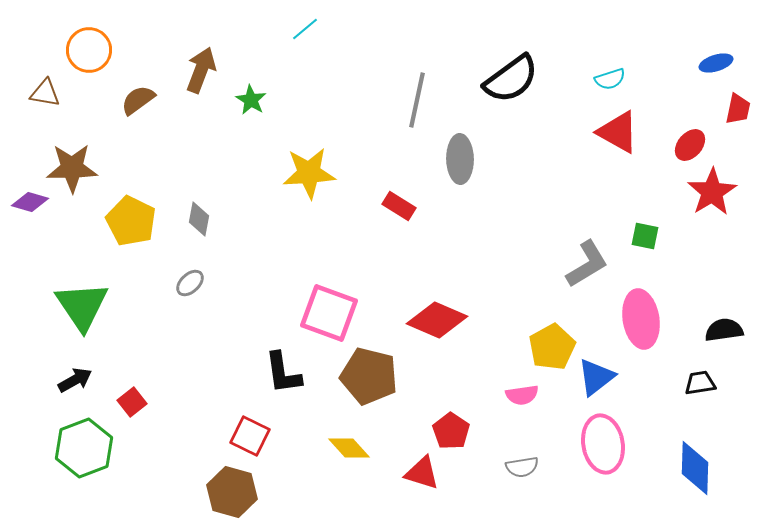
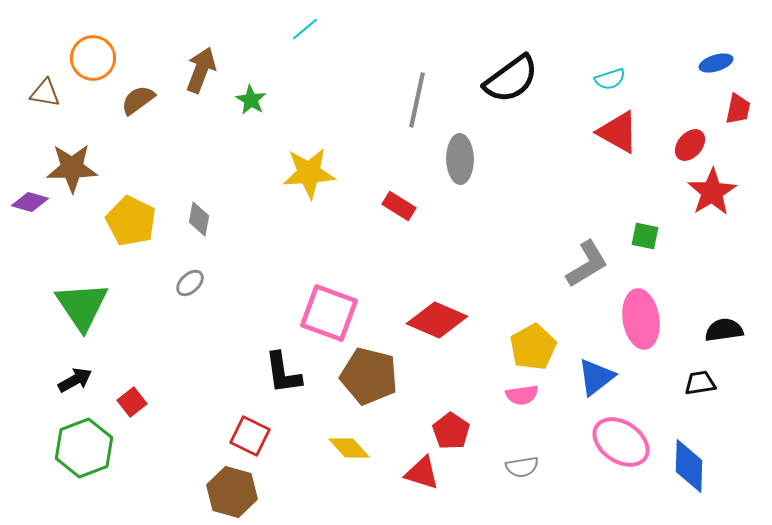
orange circle at (89, 50): moved 4 px right, 8 px down
yellow pentagon at (552, 347): moved 19 px left
pink ellipse at (603, 444): moved 18 px right, 2 px up; rotated 46 degrees counterclockwise
blue diamond at (695, 468): moved 6 px left, 2 px up
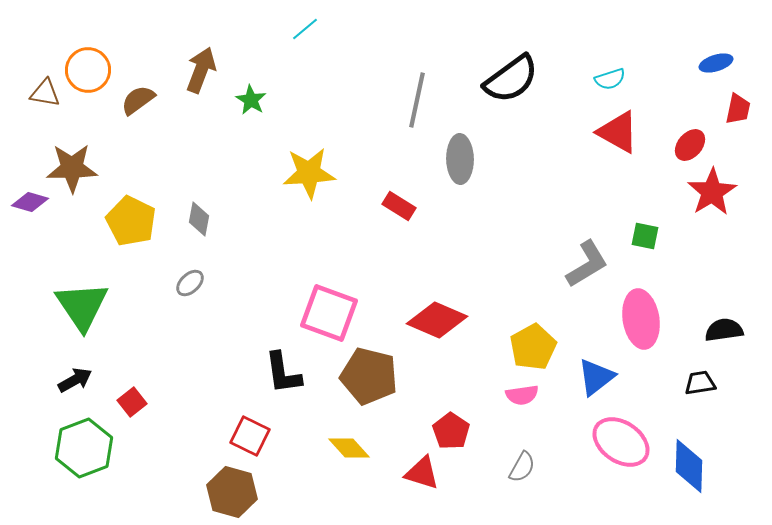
orange circle at (93, 58): moved 5 px left, 12 px down
gray semicircle at (522, 467): rotated 52 degrees counterclockwise
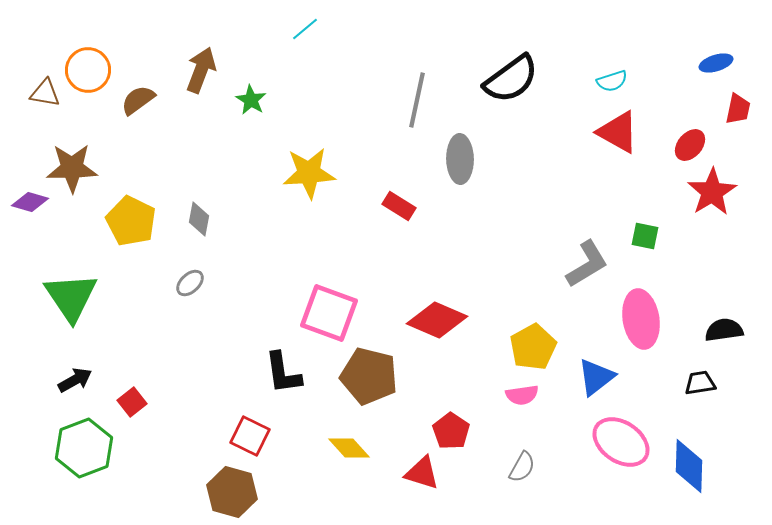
cyan semicircle at (610, 79): moved 2 px right, 2 px down
green triangle at (82, 306): moved 11 px left, 9 px up
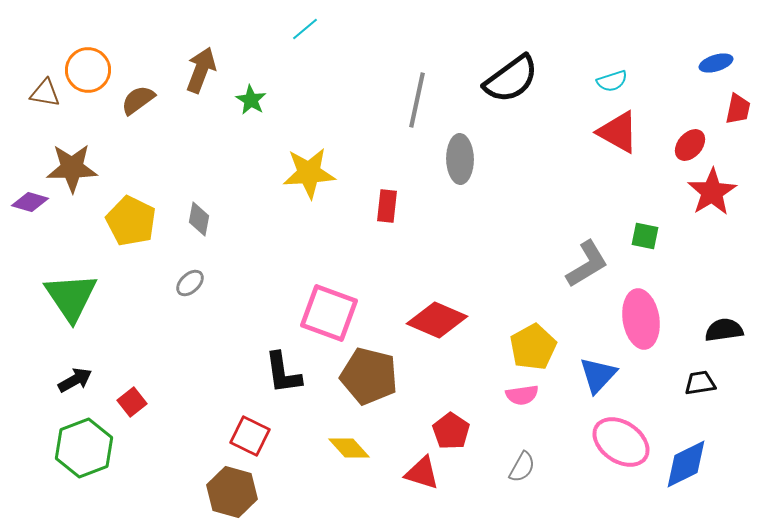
red rectangle at (399, 206): moved 12 px left; rotated 64 degrees clockwise
blue triangle at (596, 377): moved 2 px right, 2 px up; rotated 9 degrees counterclockwise
blue diamond at (689, 466): moved 3 px left, 2 px up; rotated 62 degrees clockwise
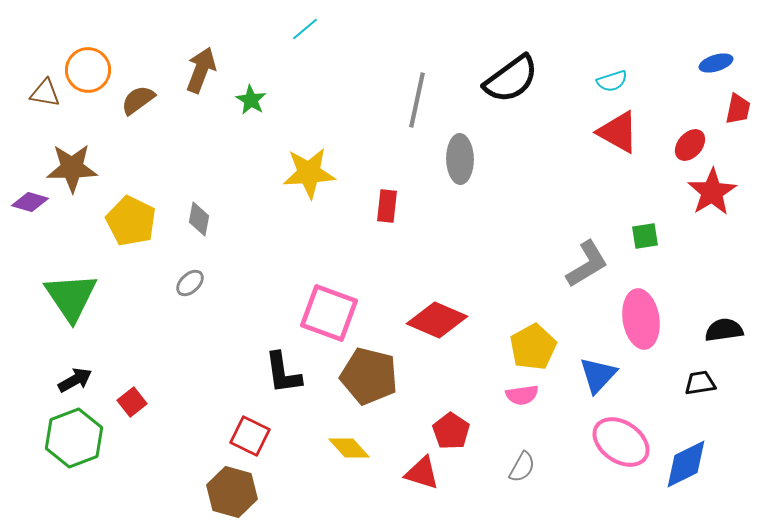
green square at (645, 236): rotated 20 degrees counterclockwise
green hexagon at (84, 448): moved 10 px left, 10 px up
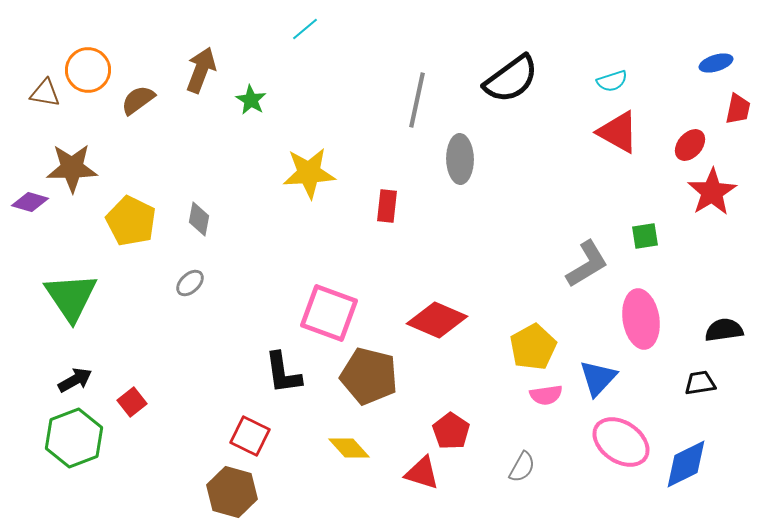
blue triangle at (598, 375): moved 3 px down
pink semicircle at (522, 395): moved 24 px right
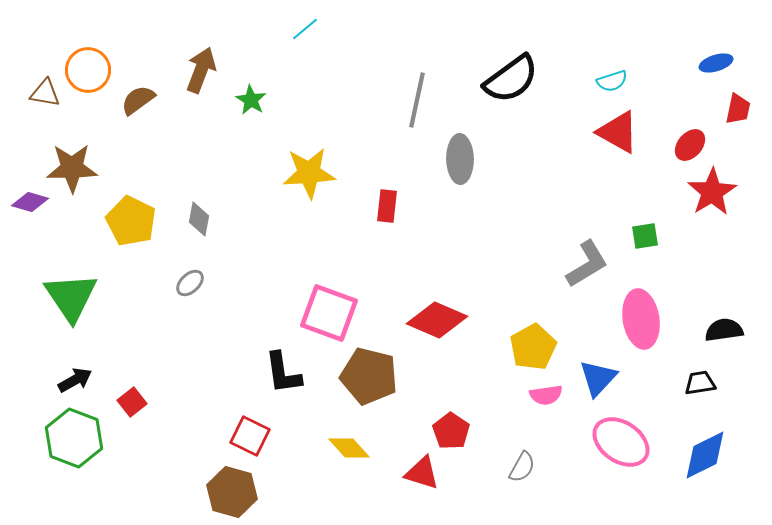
green hexagon at (74, 438): rotated 18 degrees counterclockwise
blue diamond at (686, 464): moved 19 px right, 9 px up
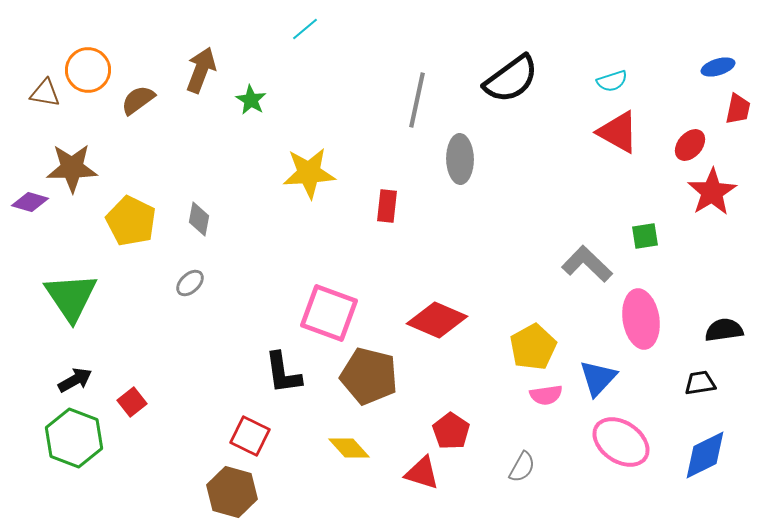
blue ellipse at (716, 63): moved 2 px right, 4 px down
gray L-shape at (587, 264): rotated 105 degrees counterclockwise
